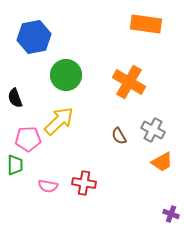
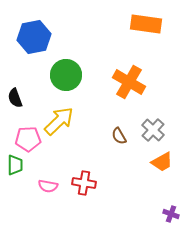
gray cross: rotated 15 degrees clockwise
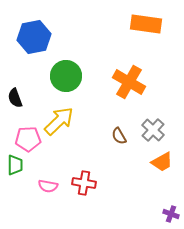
green circle: moved 1 px down
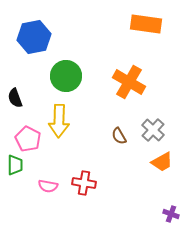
yellow arrow: rotated 136 degrees clockwise
pink pentagon: rotated 30 degrees clockwise
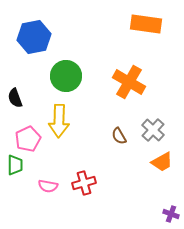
pink pentagon: rotated 20 degrees clockwise
red cross: rotated 25 degrees counterclockwise
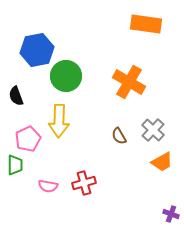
blue hexagon: moved 3 px right, 13 px down
black semicircle: moved 1 px right, 2 px up
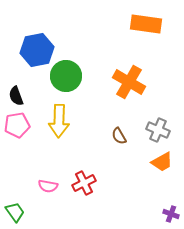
gray cross: moved 5 px right; rotated 20 degrees counterclockwise
pink pentagon: moved 11 px left, 14 px up; rotated 15 degrees clockwise
green trapezoid: moved 47 px down; rotated 35 degrees counterclockwise
red cross: rotated 10 degrees counterclockwise
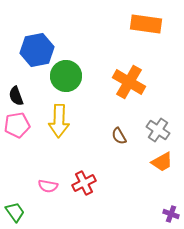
gray cross: rotated 10 degrees clockwise
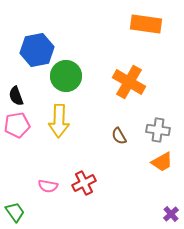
gray cross: rotated 25 degrees counterclockwise
purple cross: rotated 28 degrees clockwise
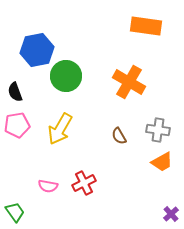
orange rectangle: moved 2 px down
black semicircle: moved 1 px left, 4 px up
yellow arrow: moved 1 px right, 8 px down; rotated 28 degrees clockwise
